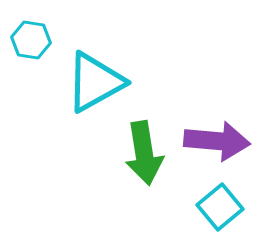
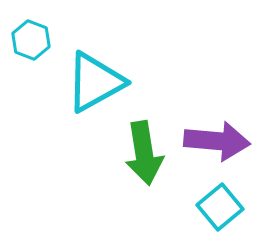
cyan hexagon: rotated 12 degrees clockwise
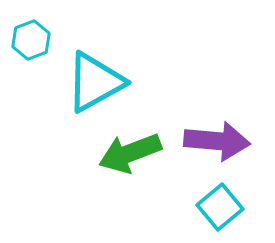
cyan hexagon: rotated 18 degrees clockwise
green arrow: moved 14 px left; rotated 78 degrees clockwise
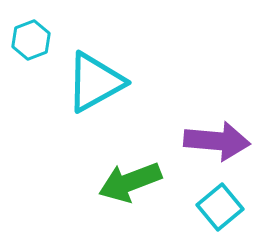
green arrow: moved 29 px down
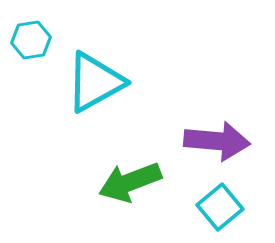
cyan hexagon: rotated 12 degrees clockwise
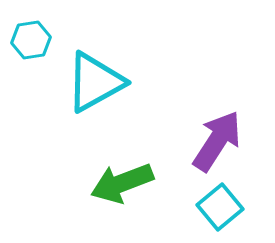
purple arrow: rotated 62 degrees counterclockwise
green arrow: moved 8 px left, 1 px down
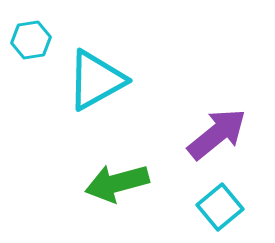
cyan triangle: moved 1 px right, 2 px up
purple arrow: moved 7 px up; rotated 18 degrees clockwise
green arrow: moved 5 px left; rotated 6 degrees clockwise
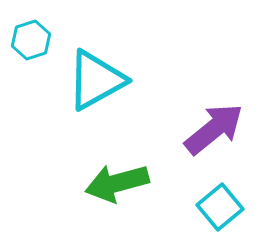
cyan hexagon: rotated 9 degrees counterclockwise
purple arrow: moved 3 px left, 5 px up
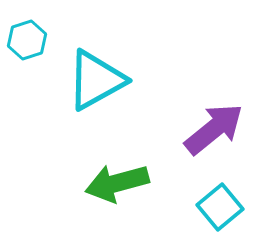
cyan hexagon: moved 4 px left
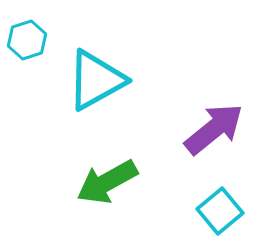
green arrow: moved 10 px left, 1 px up; rotated 14 degrees counterclockwise
cyan square: moved 4 px down
